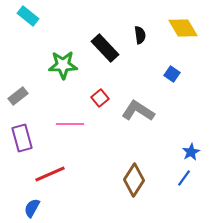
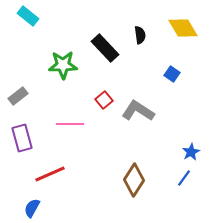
red square: moved 4 px right, 2 px down
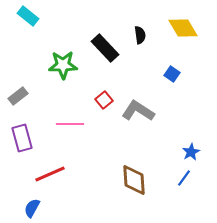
brown diamond: rotated 36 degrees counterclockwise
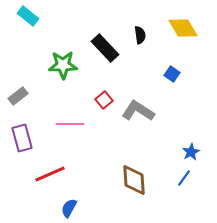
blue semicircle: moved 37 px right
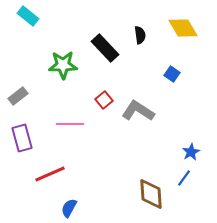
brown diamond: moved 17 px right, 14 px down
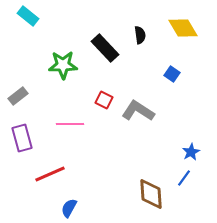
red square: rotated 24 degrees counterclockwise
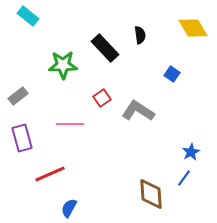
yellow diamond: moved 10 px right
red square: moved 2 px left, 2 px up; rotated 30 degrees clockwise
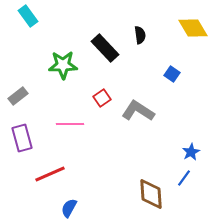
cyan rectangle: rotated 15 degrees clockwise
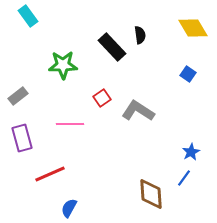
black rectangle: moved 7 px right, 1 px up
blue square: moved 16 px right
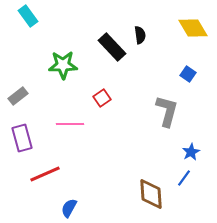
gray L-shape: moved 29 px right; rotated 72 degrees clockwise
red line: moved 5 px left
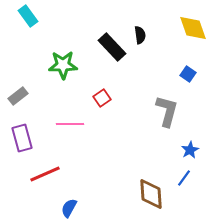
yellow diamond: rotated 12 degrees clockwise
blue star: moved 1 px left, 2 px up
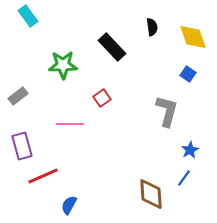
yellow diamond: moved 9 px down
black semicircle: moved 12 px right, 8 px up
purple rectangle: moved 8 px down
red line: moved 2 px left, 2 px down
blue semicircle: moved 3 px up
